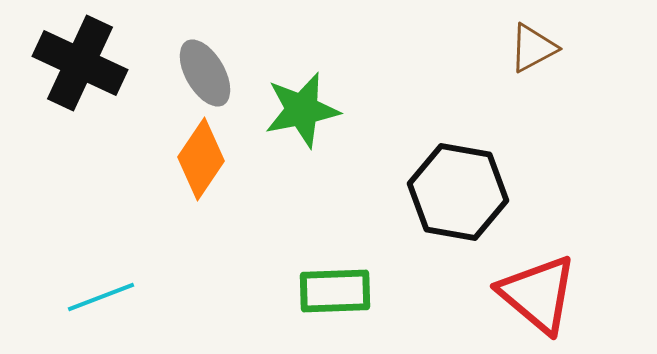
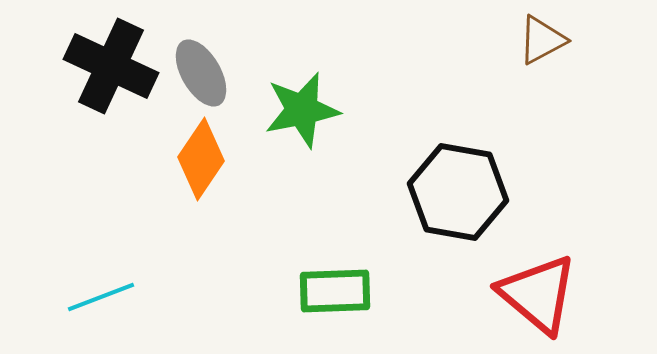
brown triangle: moved 9 px right, 8 px up
black cross: moved 31 px right, 3 px down
gray ellipse: moved 4 px left
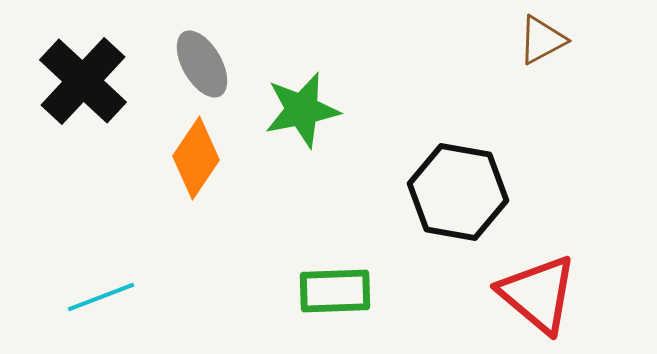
black cross: moved 28 px left, 15 px down; rotated 18 degrees clockwise
gray ellipse: moved 1 px right, 9 px up
orange diamond: moved 5 px left, 1 px up
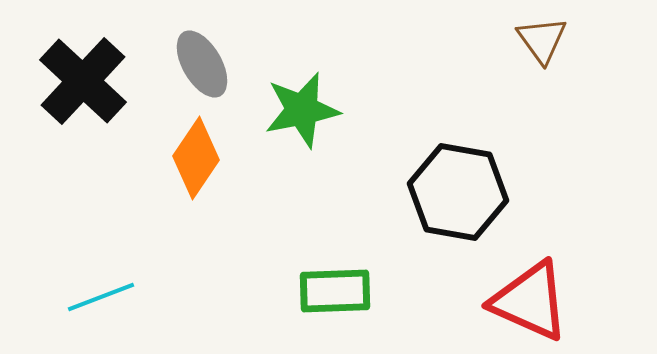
brown triangle: rotated 38 degrees counterclockwise
red triangle: moved 8 px left, 7 px down; rotated 16 degrees counterclockwise
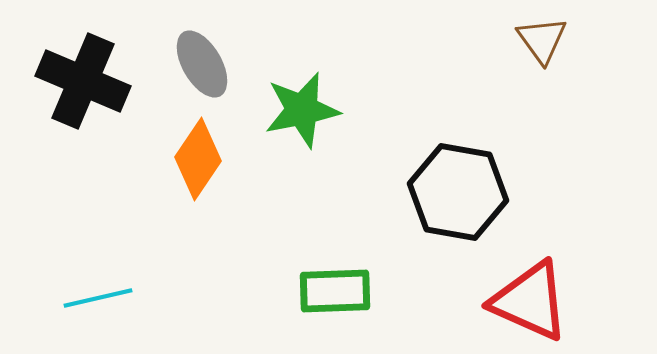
black cross: rotated 20 degrees counterclockwise
orange diamond: moved 2 px right, 1 px down
cyan line: moved 3 px left, 1 px down; rotated 8 degrees clockwise
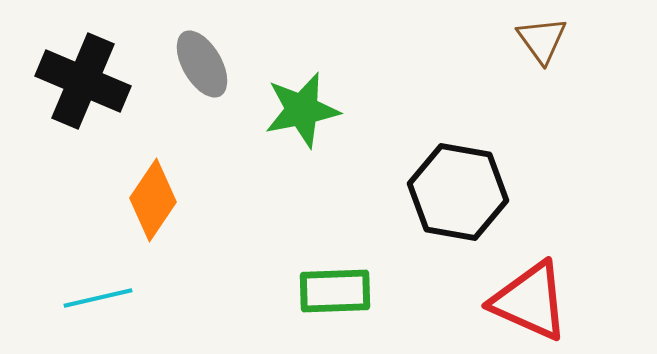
orange diamond: moved 45 px left, 41 px down
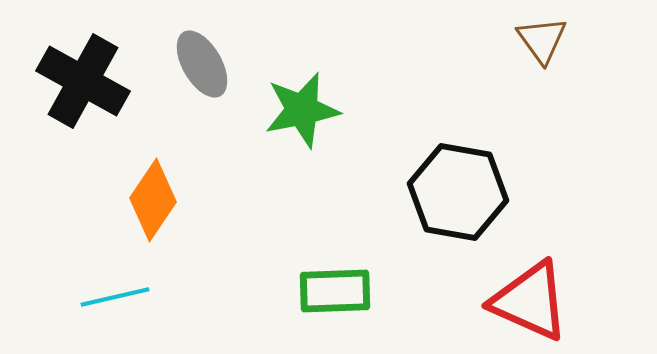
black cross: rotated 6 degrees clockwise
cyan line: moved 17 px right, 1 px up
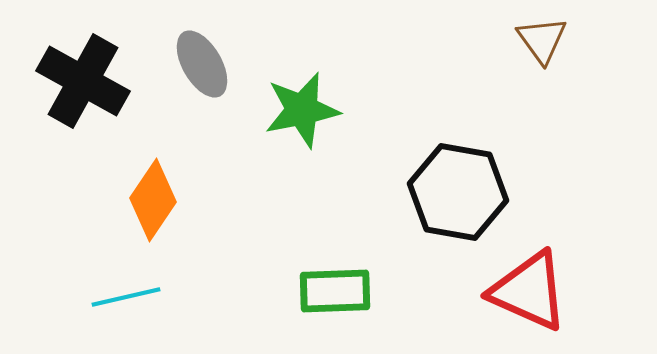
cyan line: moved 11 px right
red triangle: moved 1 px left, 10 px up
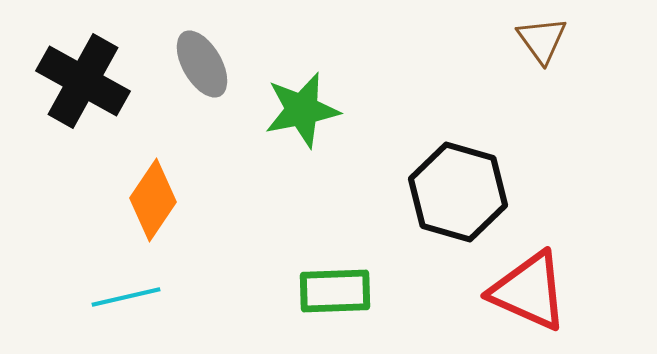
black hexagon: rotated 6 degrees clockwise
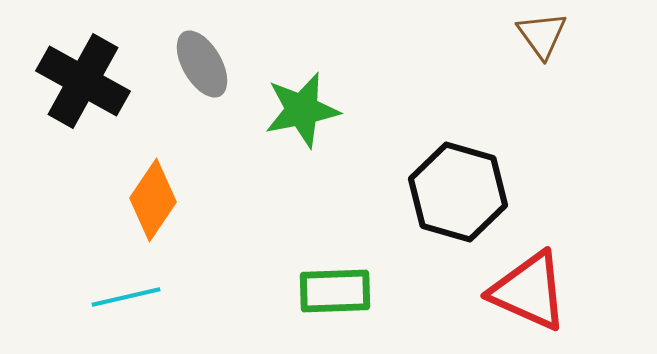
brown triangle: moved 5 px up
